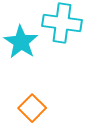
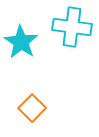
cyan cross: moved 10 px right, 4 px down
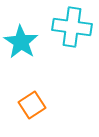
orange square: moved 3 px up; rotated 12 degrees clockwise
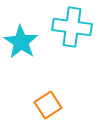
orange square: moved 16 px right
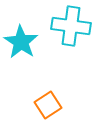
cyan cross: moved 1 px left, 1 px up
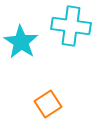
orange square: moved 1 px up
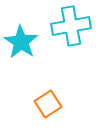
cyan cross: rotated 18 degrees counterclockwise
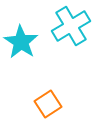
cyan cross: rotated 21 degrees counterclockwise
